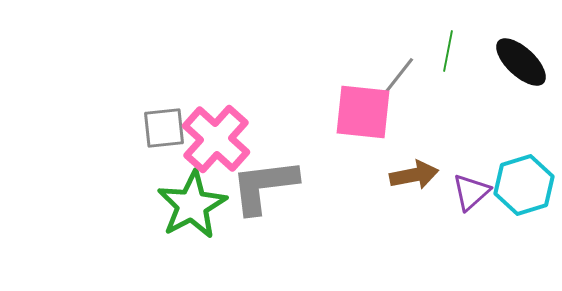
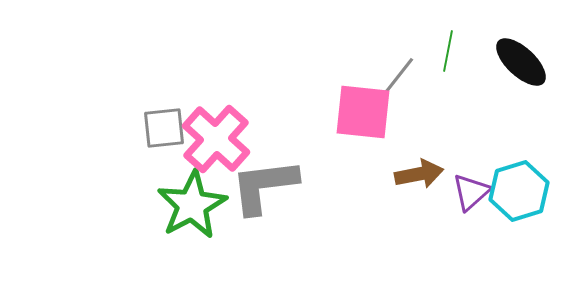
brown arrow: moved 5 px right, 1 px up
cyan hexagon: moved 5 px left, 6 px down
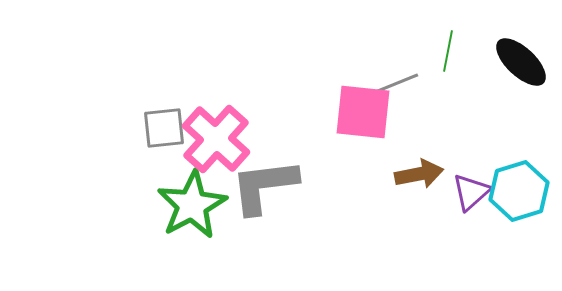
gray line: moved 2 px left, 6 px down; rotated 30 degrees clockwise
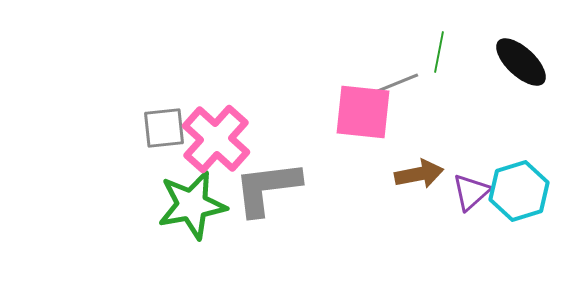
green line: moved 9 px left, 1 px down
gray L-shape: moved 3 px right, 2 px down
green star: rotated 18 degrees clockwise
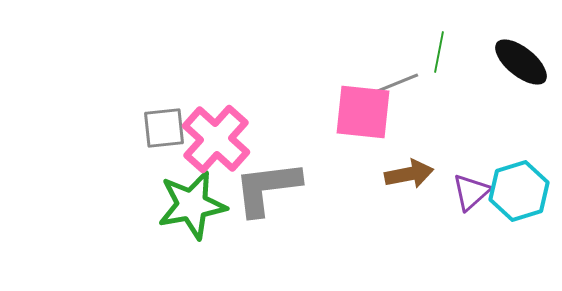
black ellipse: rotated 4 degrees counterclockwise
brown arrow: moved 10 px left
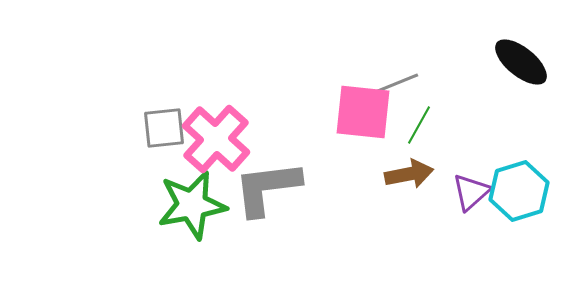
green line: moved 20 px left, 73 px down; rotated 18 degrees clockwise
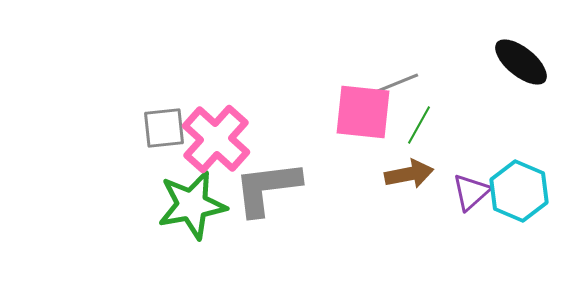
cyan hexagon: rotated 20 degrees counterclockwise
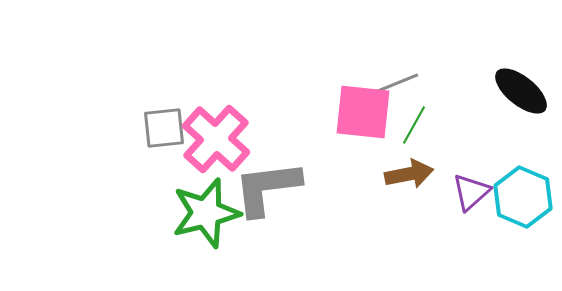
black ellipse: moved 29 px down
green line: moved 5 px left
cyan hexagon: moved 4 px right, 6 px down
green star: moved 14 px right, 8 px down; rotated 4 degrees counterclockwise
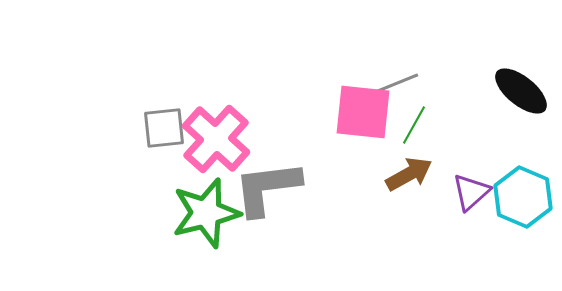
brown arrow: rotated 18 degrees counterclockwise
